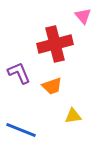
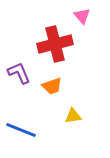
pink triangle: moved 1 px left
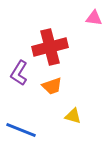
pink triangle: moved 12 px right, 2 px down; rotated 42 degrees counterclockwise
red cross: moved 5 px left, 3 px down
purple L-shape: rotated 125 degrees counterclockwise
yellow triangle: rotated 24 degrees clockwise
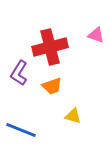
pink triangle: moved 2 px right, 17 px down; rotated 12 degrees clockwise
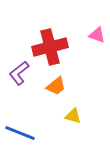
pink triangle: moved 1 px right
purple L-shape: rotated 20 degrees clockwise
orange trapezoid: moved 4 px right; rotated 20 degrees counterclockwise
blue line: moved 1 px left, 3 px down
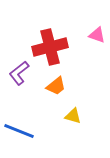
blue line: moved 1 px left, 2 px up
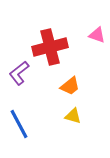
orange trapezoid: moved 14 px right
blue line: moved 7 px up; rotated 40 degrees clockwise
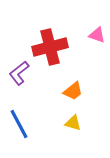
orange trapezoid: moved 3 px right, 5 px down
yellow triangle: moved 7 px down
